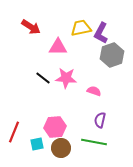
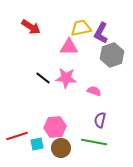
pink triangle: moved 11 px right
red line: moved 3 px right, 4 px down; rotated 50 degrees clockwise
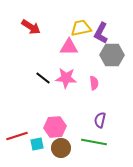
gray hexagon: rotated 20 degrees clockwise
pink semicircle: moved 8 px up; rotated 64 degrees clockwise
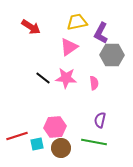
yellow trapezoid: moved 4 px left, 6 px up
pink triangle: rotated 36 degrees counterclockwise
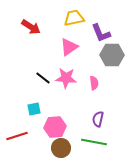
yellow trapezoid: moved 3 px left, 4 px up
purple L-shape: rotated 50 degrees counterclockwise
purple semicircle: moved 2 px left, 1 px up
cyan square: moved 3 px left, 35 px up
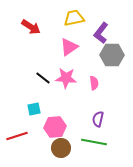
purple L-shape: rotated 60 degrees clockwise
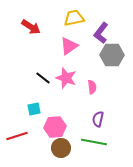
pink triangle: moved 1 px up
pink star: rotated 15 degrees clockwise
pink semicircle: moved 2 px left, 4 px down
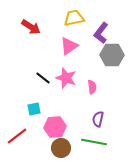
red line: rotated 20 degrees counterclockwise
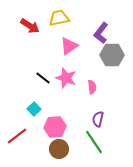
yellow trapezoid: moved 15 px left
red arrow: moved 1 px left, 1 px up
cyan square: rotated 32 degrees counterclockwise
green line: rotated 45 degrees clockwise
brown circle: moved 2 px left, 1 px down
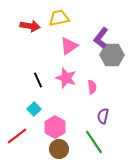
red arrow: rotated 24 degrees counterclockwise
purple L-shape: moved 5 px down
black line: moved 5 px left, 2 px down; rotated 28 degrees clockwise
purple semicircle: moved 5 px right, 3 px up
pink hexagon: rotated 25 degrees counterclockwise
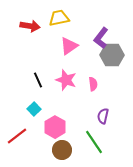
pink star: moved 2 px down
pink semicircle: moved 1 px right, 3 px up
brown circle: moved 3 px right, 1 px down
